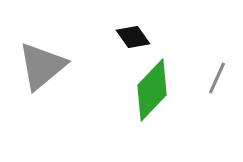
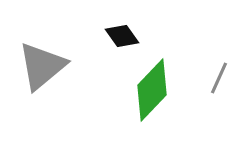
black diamond: moved 11 px left, 1 px up
gray line: moved 2 px right
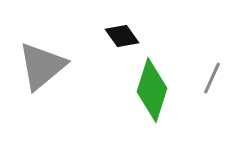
gray line: moved 7 px left
green diamond: rotated 26 degrees counterclockwise
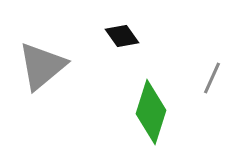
green diamond: moved 1 px left, 22 px down
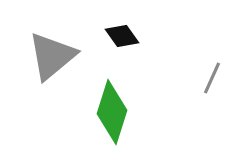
gray triangle: moved 10 px right, 10 px up
green diamond: moved 39 px left
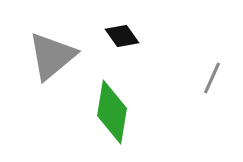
green diamond: rotated 8 degrees counterclockwise
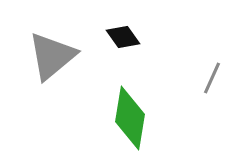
black diamond: moved 1 px right, 1 px down
green diamond: moved 18 px right, 6 px down
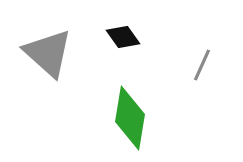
gray triangle: moved 4 px left, 3 px up; rotated 38 degrees counterclockwise
gray line: moved 10 px left, 13 px up
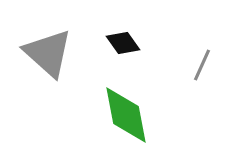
black diamond: moved 6 px down
green diamond: moved 4 px left, 3 px up; rotated 20 degrees counterclockwise
